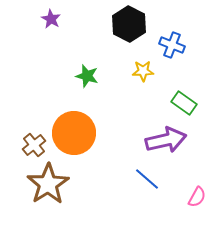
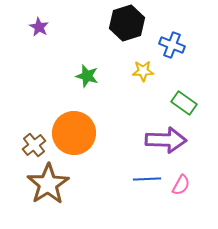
purple star: moved 12 px left, 8 px down
black hexagon: moved 2 px left, 1 px up; rotated 16 degrees clockwise
purple arrow: rotated 15 degrees clockwise
blue line: rotated 44 degrees counterclockwise
pink semicircle: moved 16 px left, 12 px up
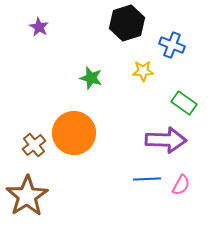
green star: moved 4 px right, 2 px down
brown star: moved 21 px left, 12 px down
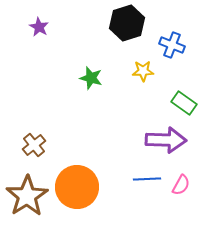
orange circle: moved 3 px right, 54 px down
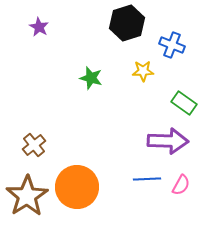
purple arrow: moved 2 px right, 1 px down
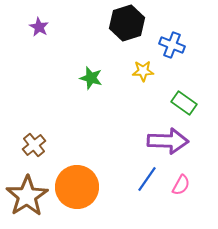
blue line: rotated 52 degrees counterclockwise
